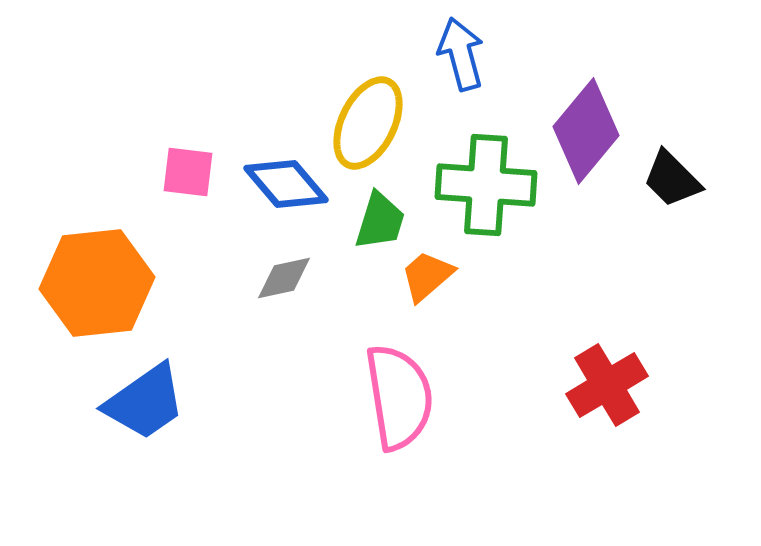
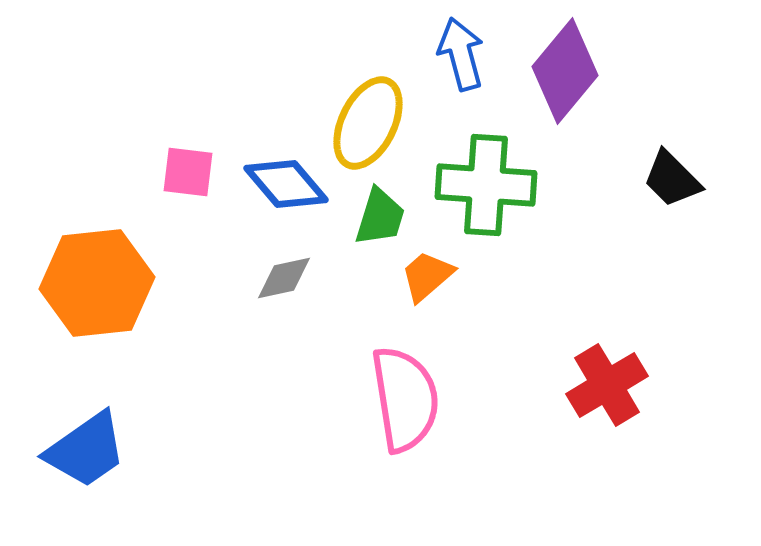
purple diamond: moved 21 px left, 60 px up
green trapezoid: moved 4 px up
pink semicircle: moved 6 px right, 2 px down
blue trapezoid: moved 59 px left, 48 px down
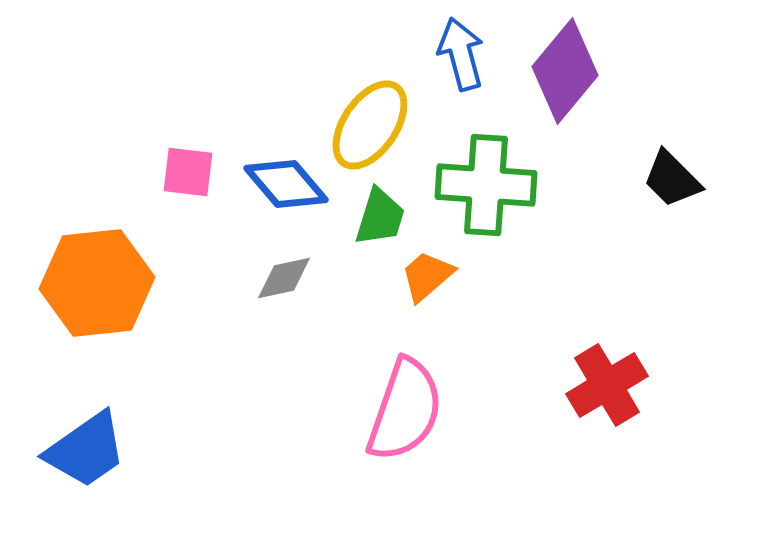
yellow ellipse: moved 2 px right, 2 px down; rotated 8 degrees clockwise
pink semicircle: moved 11 px down; rotated 28 degrees clockwise
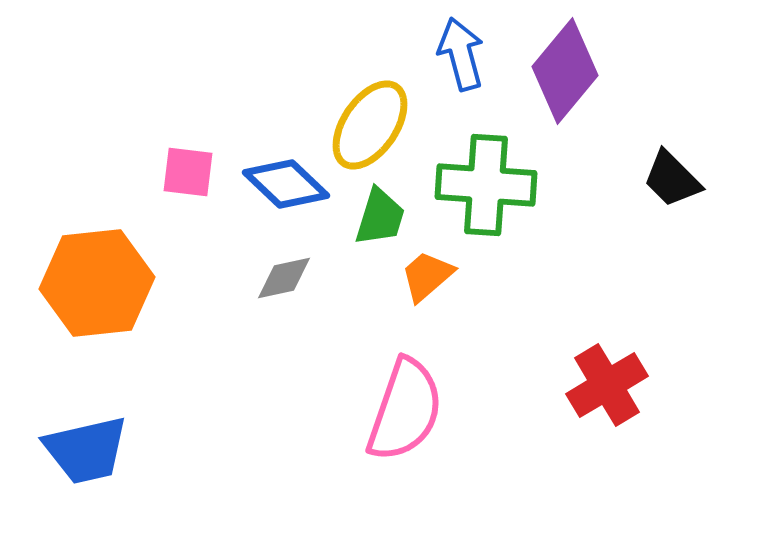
blue diamond: rotated 6 degrees counterclockwise
blue trapezoid: rotated 22 degrees clockwise
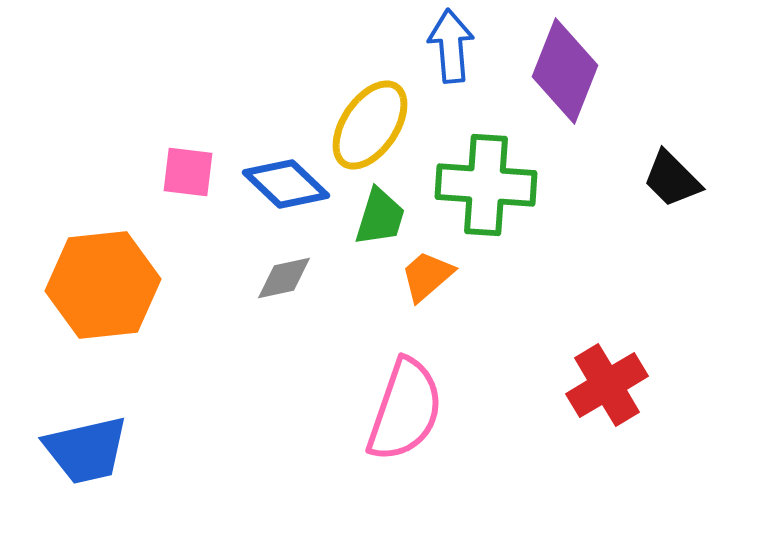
blue arrow: moved 10 px left, 8 px up; rotated 10 degrees clockwise
purple diamond: rotated 18 degrees counterclockwise
orange hexagon: moved 6 px right, 2 px down
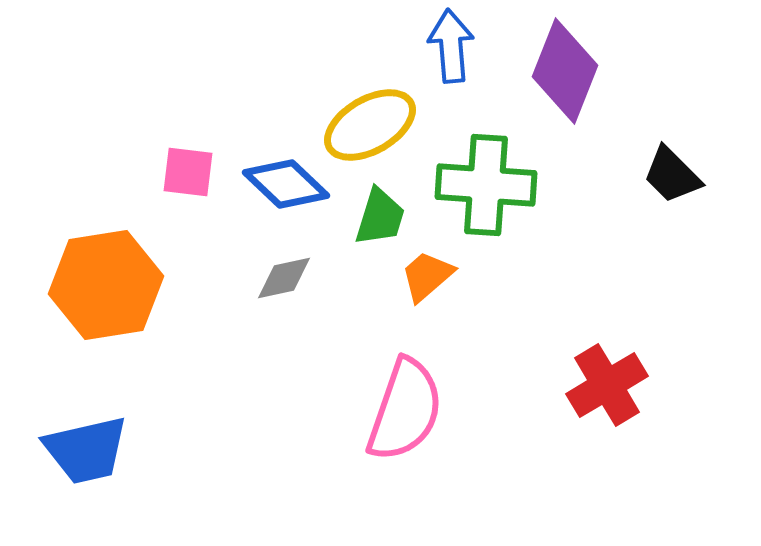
yellow ellipse: rotated 26 degrees clockwise
black trapezoid: moved 4 px up
orange hexagon: moved 3 px right; rotated 3 degrees counterclockwise
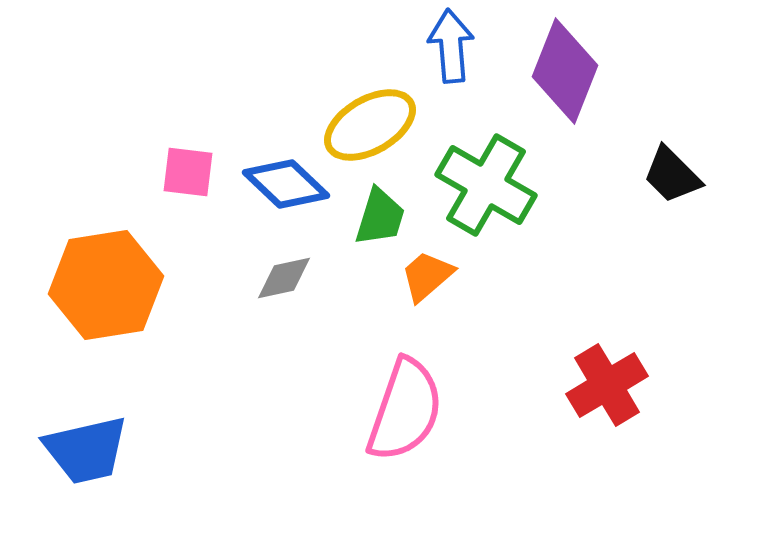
green cross: rotated 26 degrees clockwise
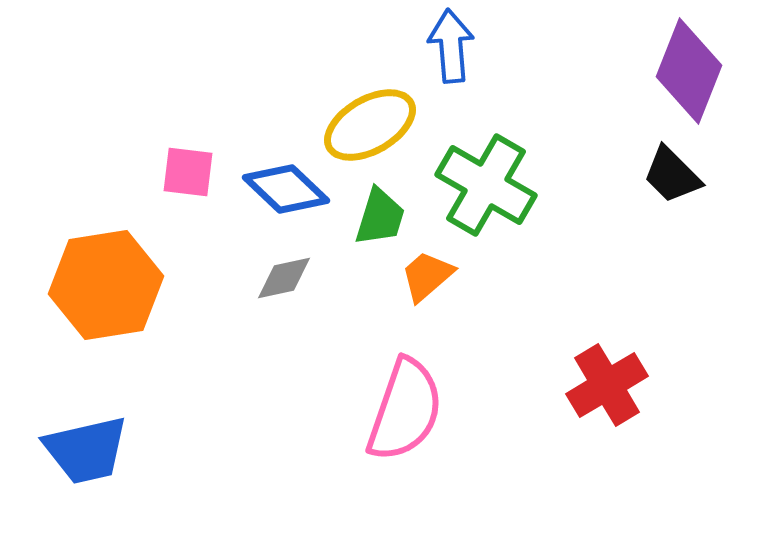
purple diamond: moved 124 px right
blue diamond: moved 5 px down
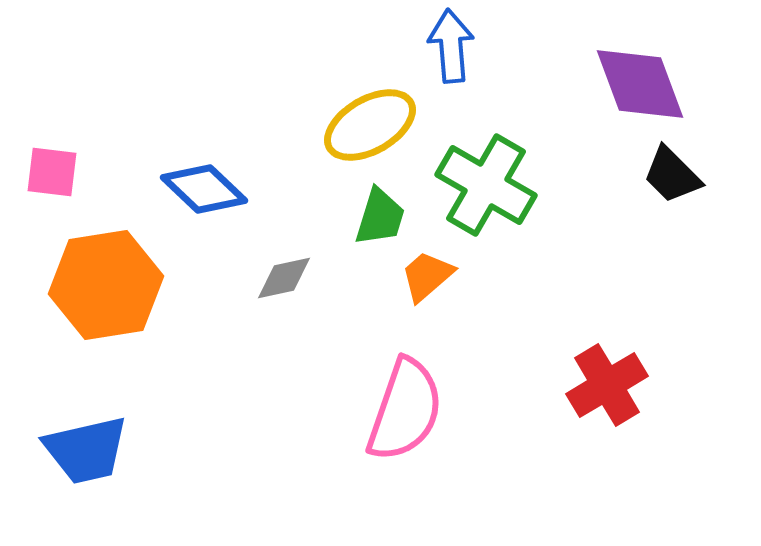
purple diamond: moved 49 px left, 13 px down; rotated 42 degrees counterclockwise
pink square: moved 136 px left
blue diamond: moved 82 px left
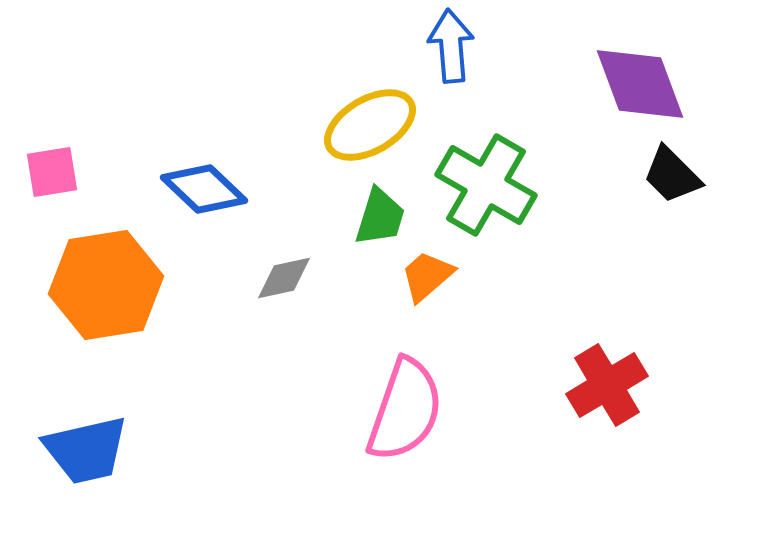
pink square: rotated 16 degrees counterclockwise
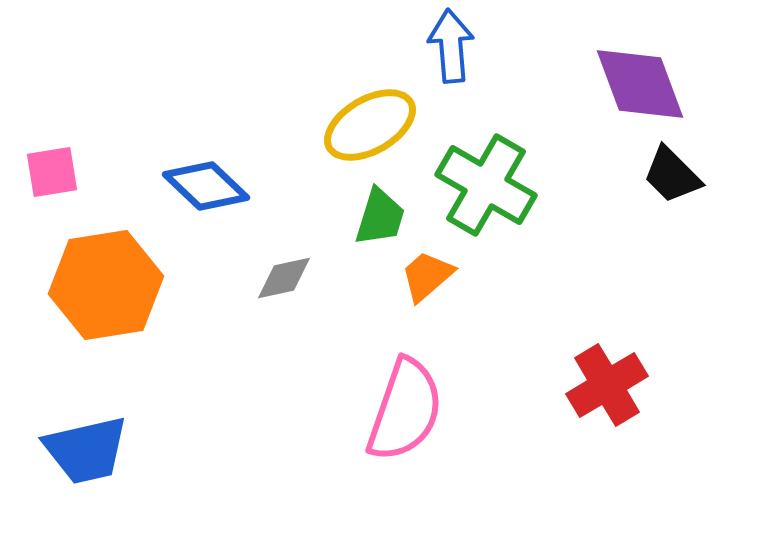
blue diamond: moved 2 px right, 3 px up
